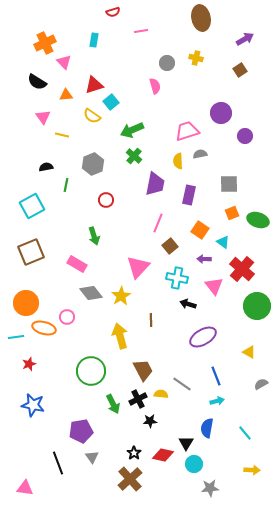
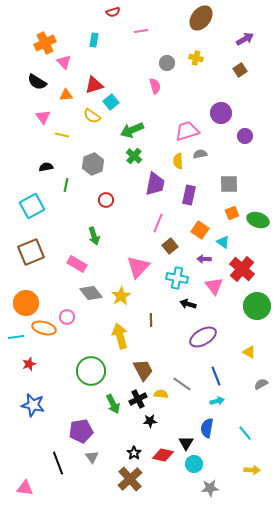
brown ellipse at (201, 18): rotated 50 degrees clockwise
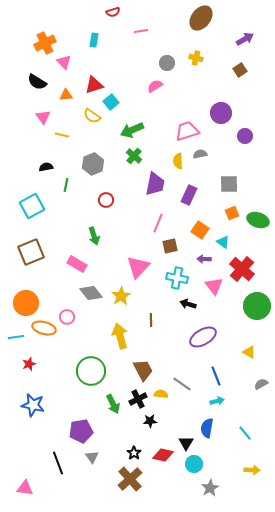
pink semicircle at (155, 86): rotated 105 degrees counterclockwise
purple rectangle at (189, 195): rotated 12 degrees clockwise
brown square at (170, 246): rotated 28 degrees clockwise
gray star at (210, 488): rotated 24 degrees counterclockwise
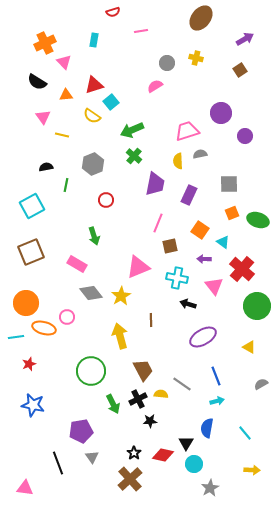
pink triangle at (138, 267): rotated 25 degrees clockwise
yellow triangle at (249, 352): moved 5 px up
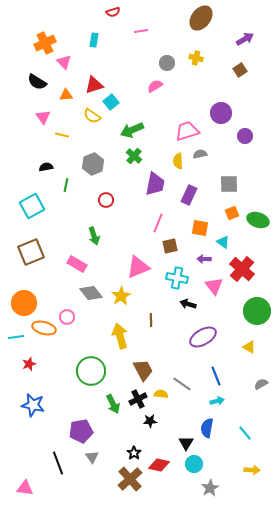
orange square at (200, 230): moved 2 px up; rotated 24 degrees counterclockwise
orange circle at (26, 303): moved 2 px left
green circle at (257, 306): moved 5 px down
red diamond at (163, 455): moved 4 px left, 10 px down
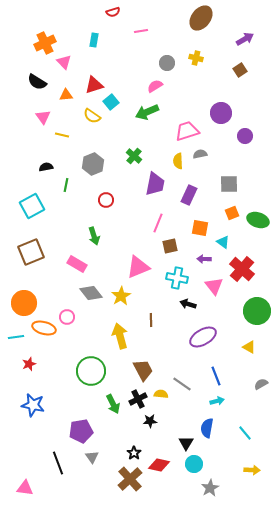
green arrow at (132, 130): moved 15 px right, 18 px up
